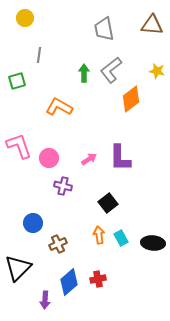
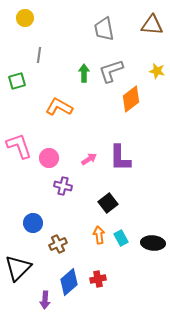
gray L-shape: moved 1 px down; rotated 20 degrees clockwise
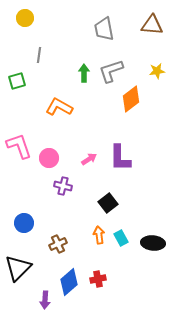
yellow star: rotated 21 degrees counterclockwise
blue circle: moved 9 px left
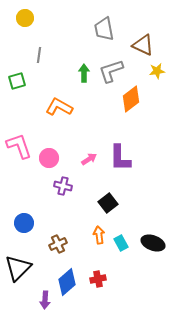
brown triangle: moved 9 px left, 20 px down; rotated 20 degrees clockwise
cyan rectangle: moved 5 px down
black ellipse: rotated 15 degrees clockwise
blue diamond: moved 2 px left
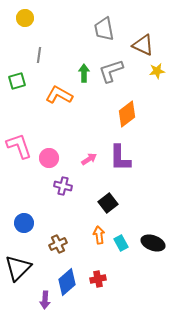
orange diamond: moved 4 px left, 15 px down
orange L-shape: moved 12 px up
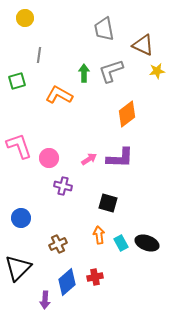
purple L-shape: rotated 88 degrees counterclockwise
black square: rotated 36 degrees counterclockwise
blue circle: moved 3 px left, 5 px up
black ellipse: moved 6 px left
red cross: moved 3 px left, 2 px up
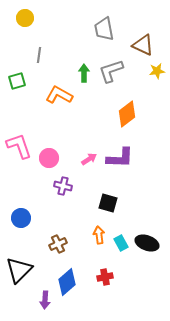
black triangle: moved 1 px right, 2 px down
red cross: moved 10 px right
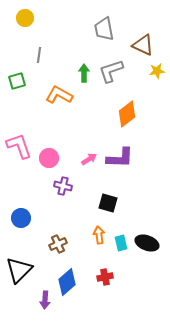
cyan rectangle: rotated 14 degrees clockwise
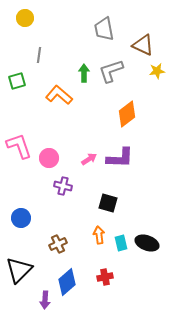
orange L-shape: rotated 12 degrees clockwise
